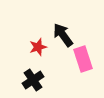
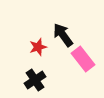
pink rectangle: rotated 20 degrees counterclockwise
black cross: moved 2 px right
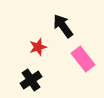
black arrow: moved 9 px up
black cross: moved 4 px left
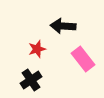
black arrow: rotated 50 degrees counterclockwise
red star: moved 1 px left, 2 px down
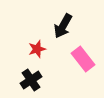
black arrow: rotated 65 degrees counterclockwise
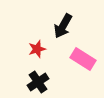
pink rectangle: rotated 20 degrees counterclockwise
black cross: moved 7 px right, 2 px down
